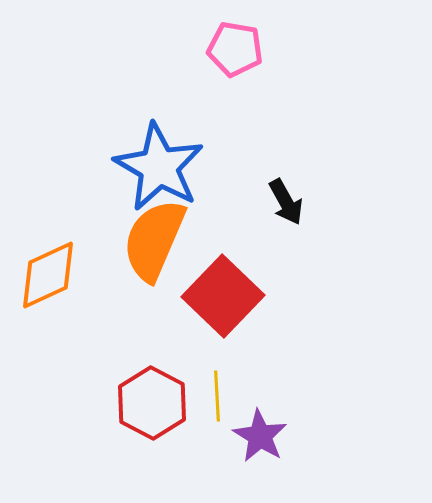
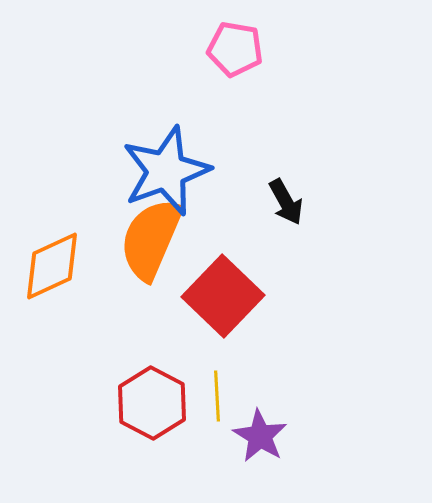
blue star: moved 7 px right, 4 px down; rotated 22 degrees clockwise
orange semicircle: moved 3 px left, 1 px up
orange diamond: moved 4 px right, 9 px up
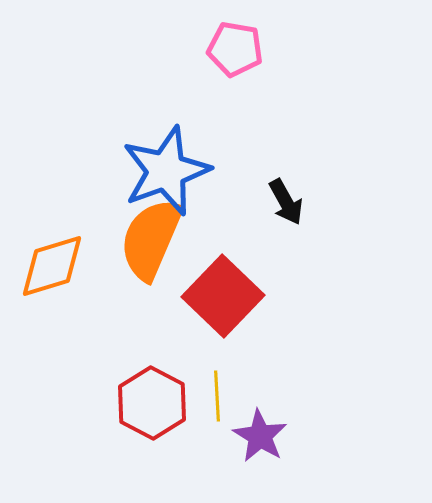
orange diamond: rotated 8 degrees clockwise
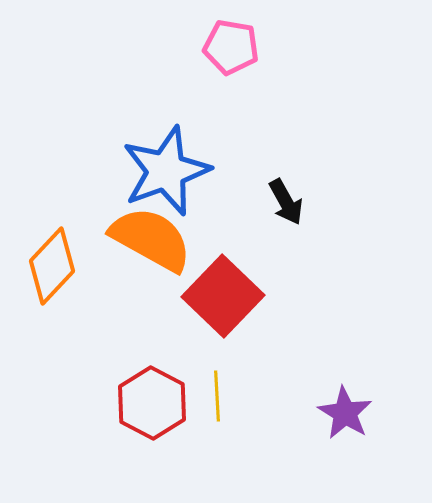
pink pentagon: moved 4 px left, 2 px up
orange semicircle: rotated 96 degrees clockwise
orange diamond: rotated 30 degrees counterclockwise
purple star: moved 85 px right, 23 px up
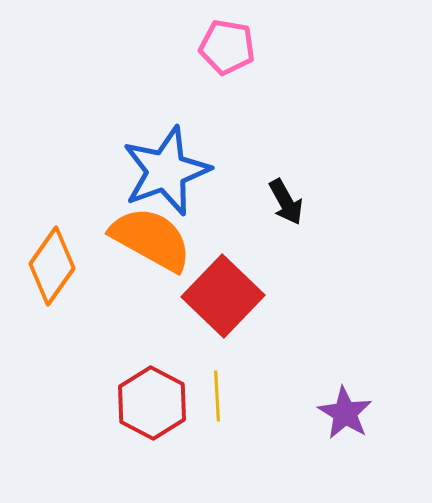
pink pentagon: moved 4 px left
orange diamond: rotated 8 degrees counterclockwise
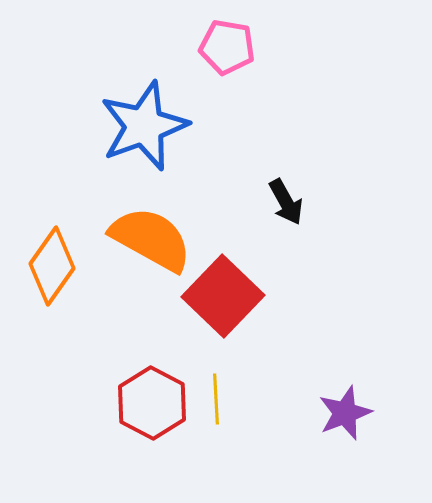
blue star: moved 22 px left, 45 px up
yellow line: moved 1 px left, 3 px down
purple star: rotated 20 degrees clockwise
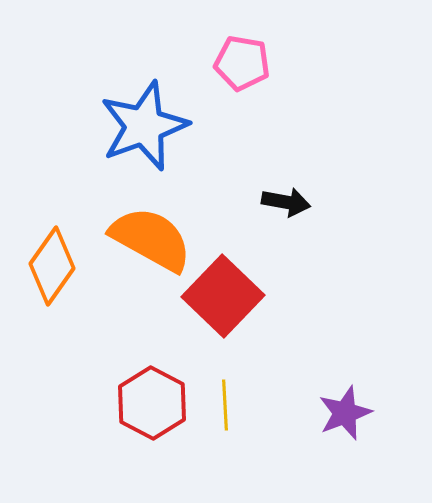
pink pentagon: moved 15 px right, 16 px down
black arrow: rotated 51 degrees counterclockwise
yellow line: moved 9 px right, 6 px down
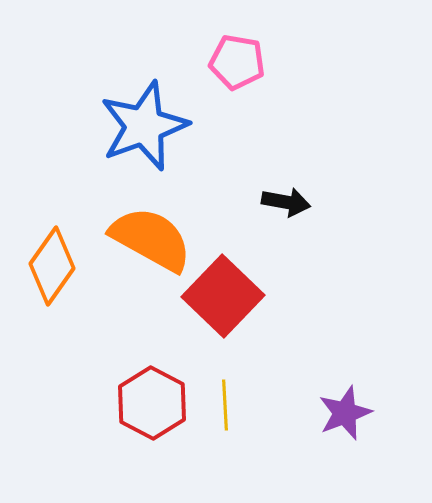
pink pentagon: moved 5 px left, 1 px up
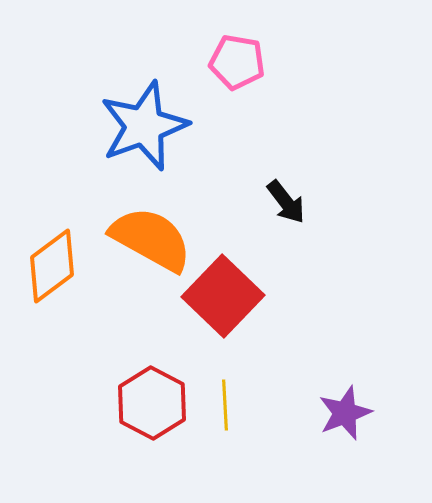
black arrow: rotated 42 degrees clockwise
orange diamond: rotated 18 degrees clockwise
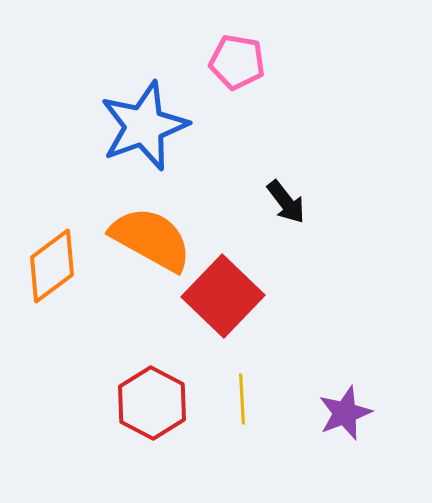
yellow line: moved 17 px right, 6 px up
